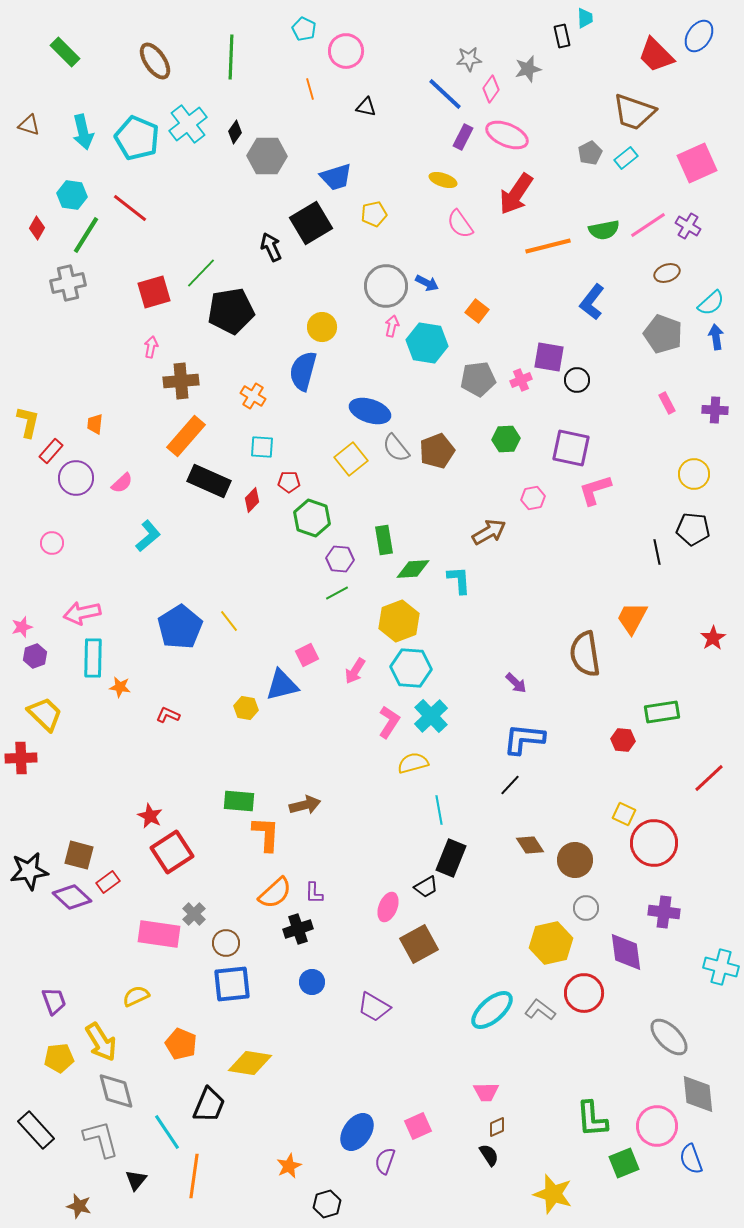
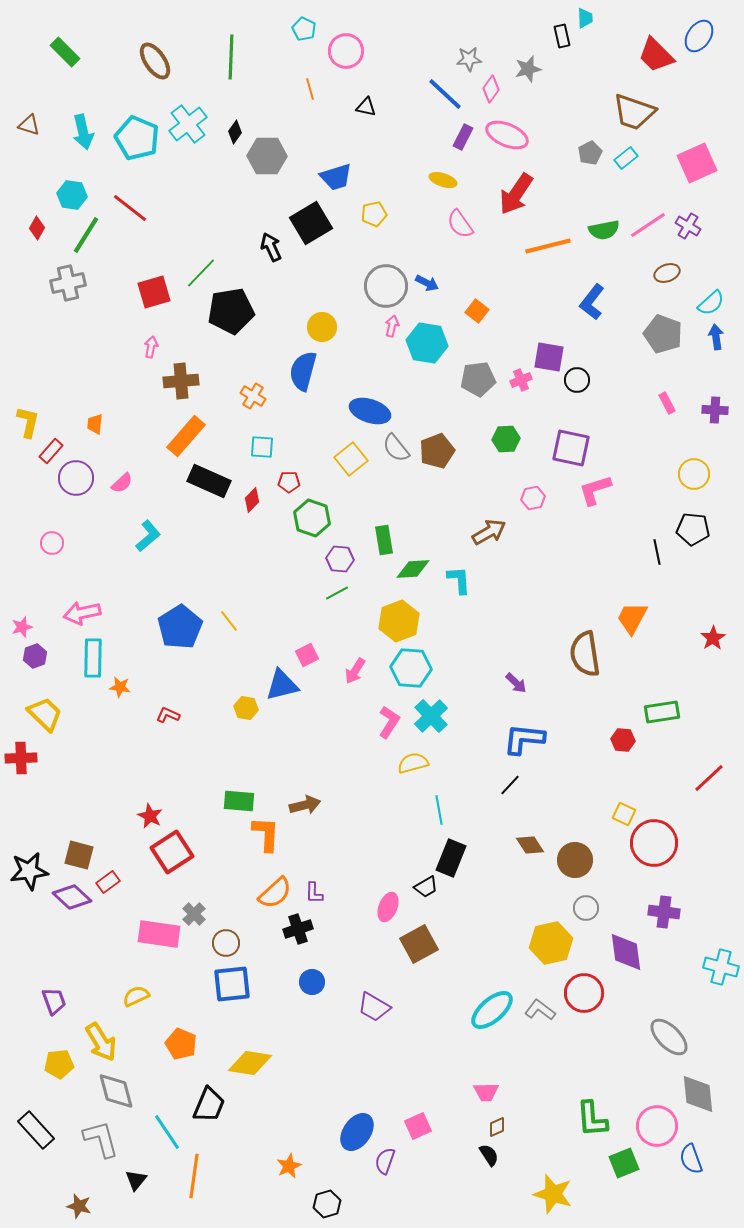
yellow pentagon at (59, 1058): moved 6 px down
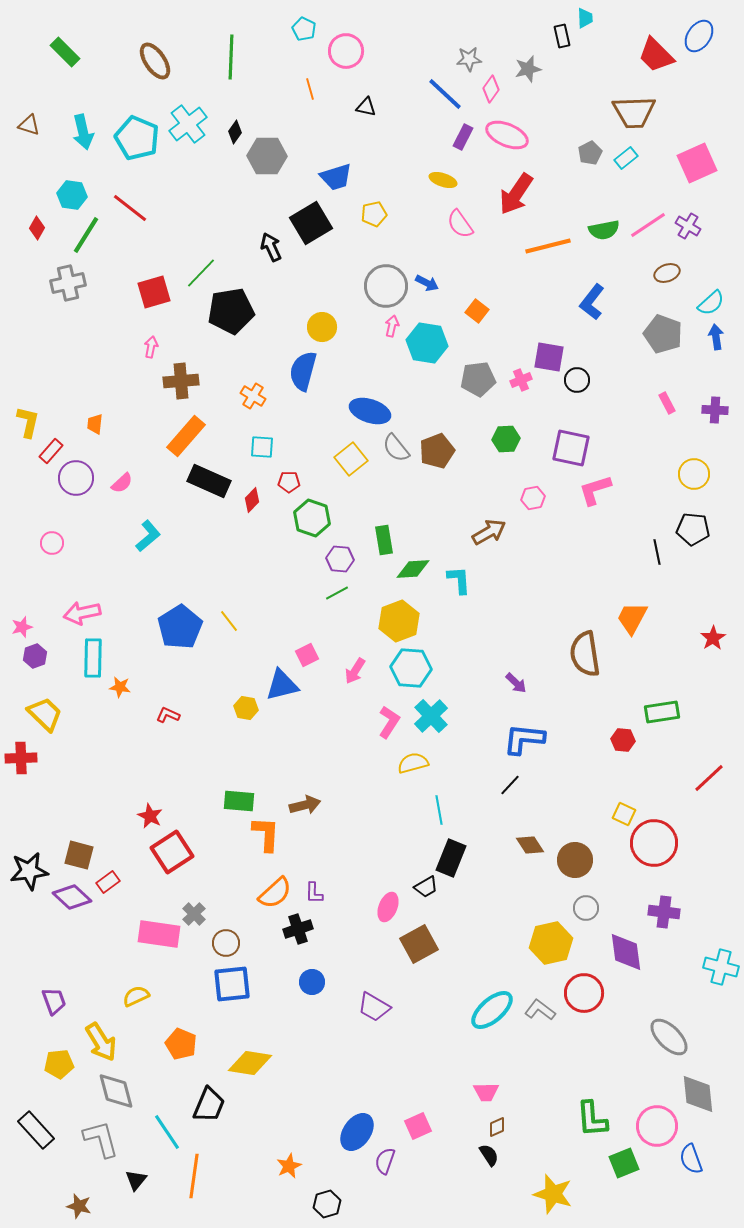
brown trapezoid at (634, 112): rotated 21 degrees counterclockwise
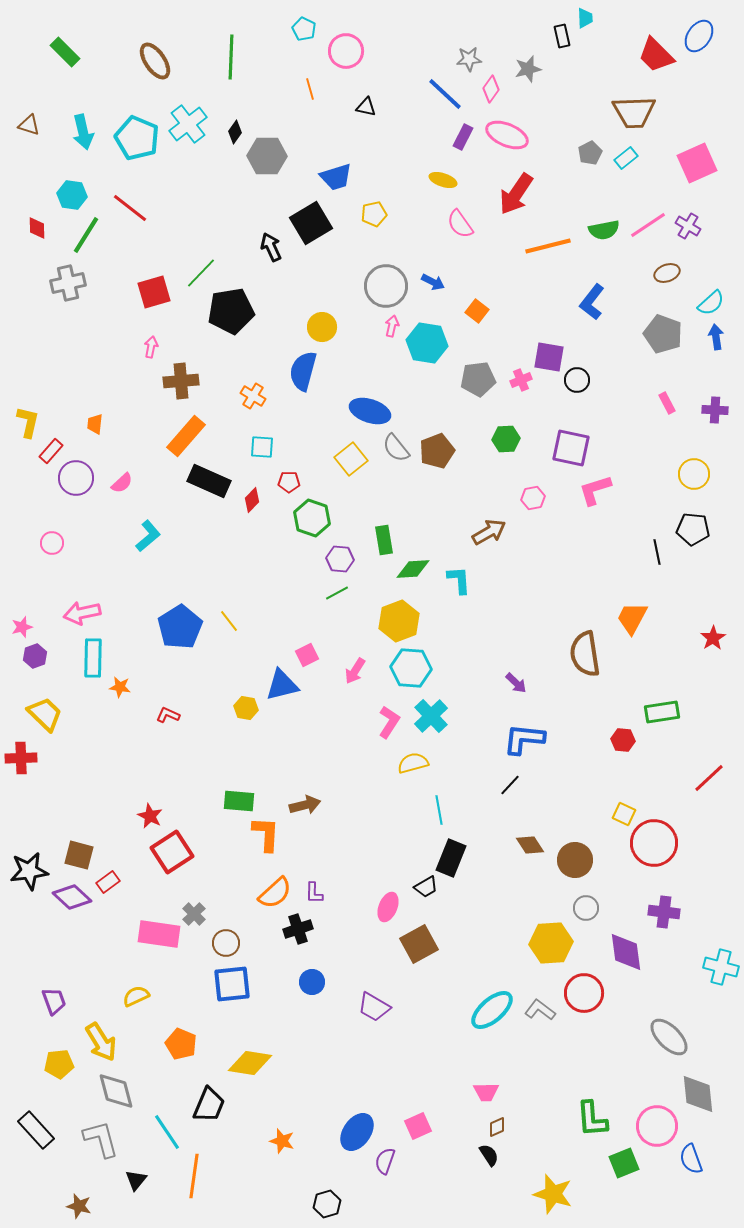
red diamond at (37, 228): rotated 30 degrees counterclockwise
blue arrow at (427, 283): moved 6 px right, 1 px up
yellow hexagon at (551, 943): rotated 9 degrees clockwise
orange star at (289, 1166): moved 7 px left, 25 px up; rotated 30 degrees counterclockwise
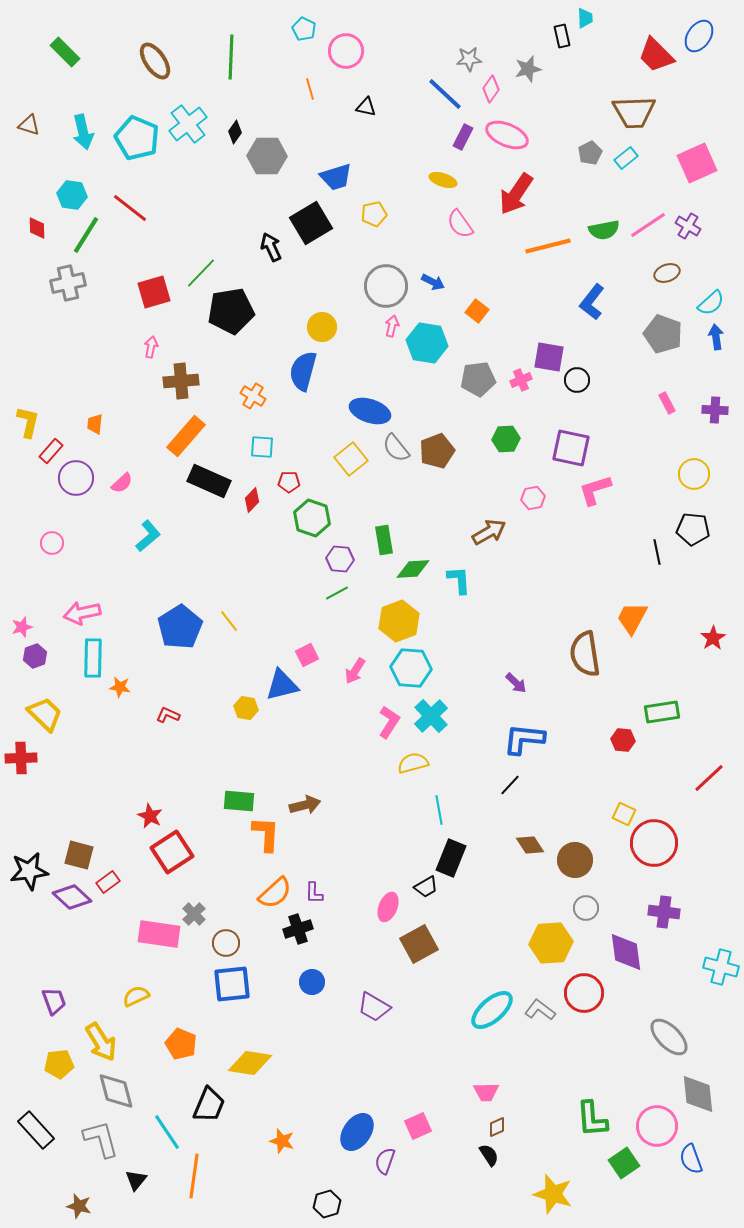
green square at (624, 1163): rotated 12 degrees counterclockwise
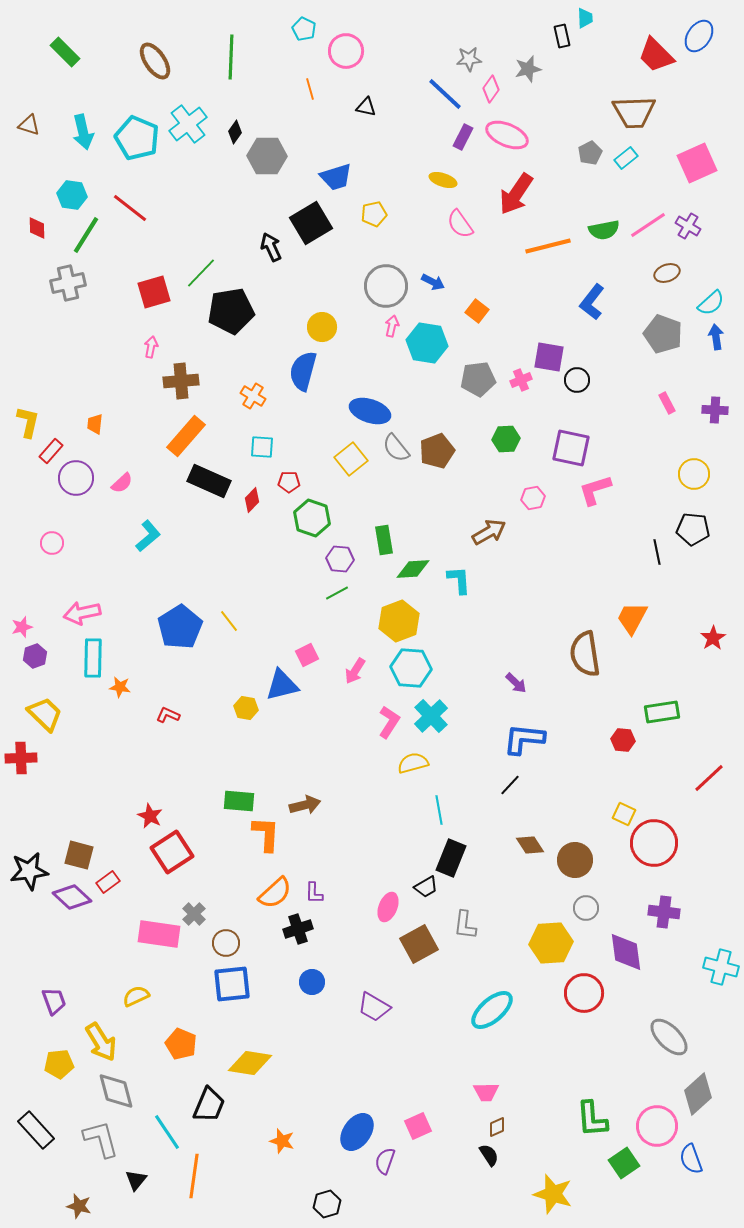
gray L-shape at (540, 1010): moved 75 px left, 85 px up; rotated 120 degrees counterclockwise
gray diamond at (698, 1094): rotated 54 degrees clockwise
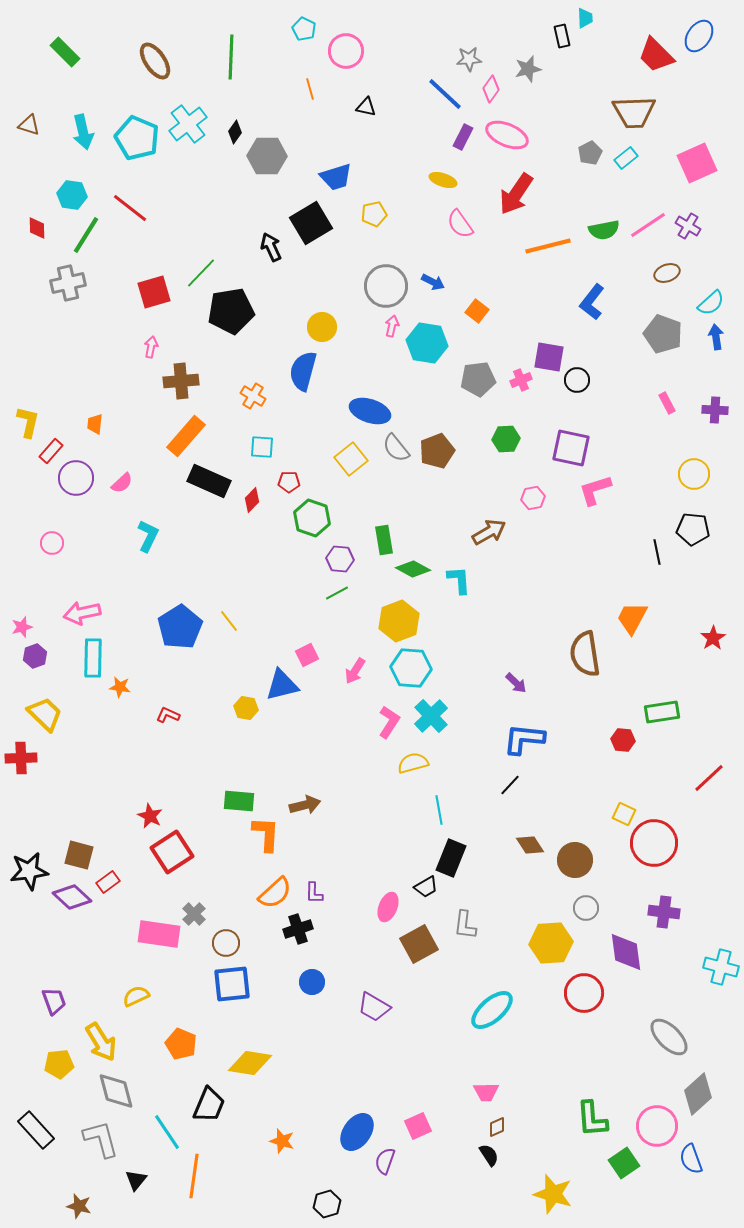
cyan L-shape at (148, 536): rotated 24 degrees counterclockwise
green diamond at (413, 569): rotated 32 degrees clockwise
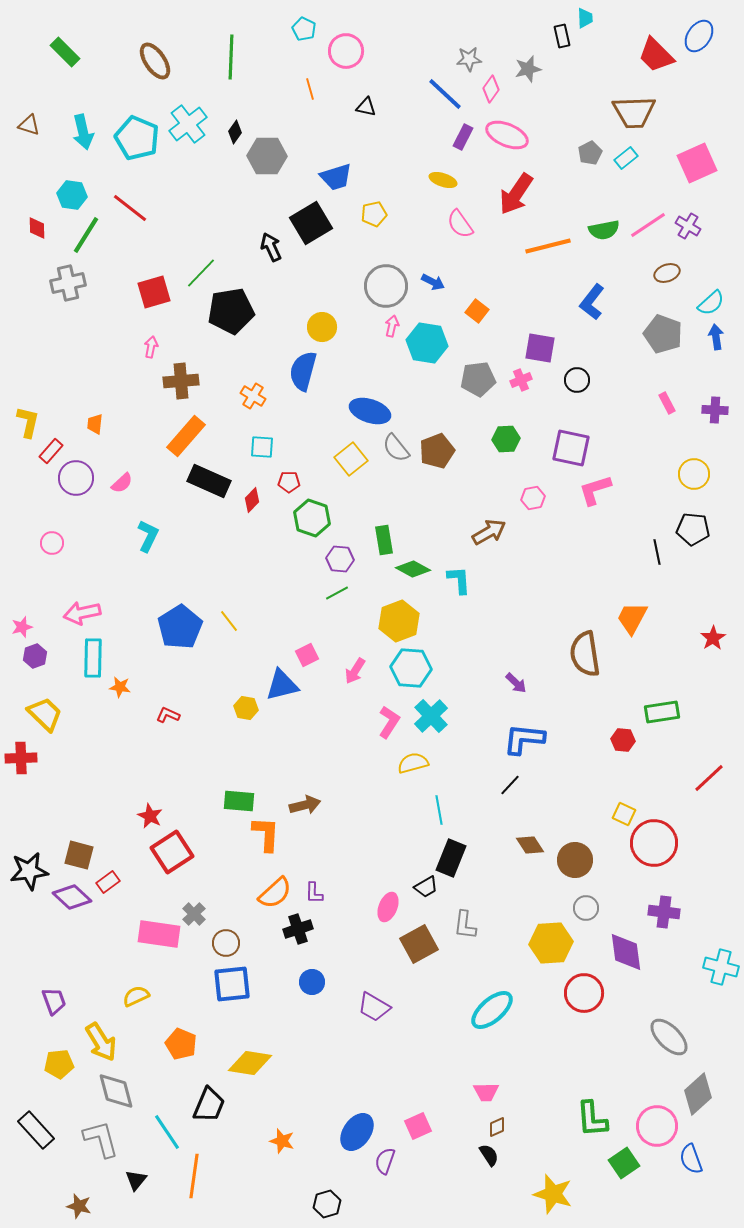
purple square at (549, 357): moved 9 px left, 9 px up
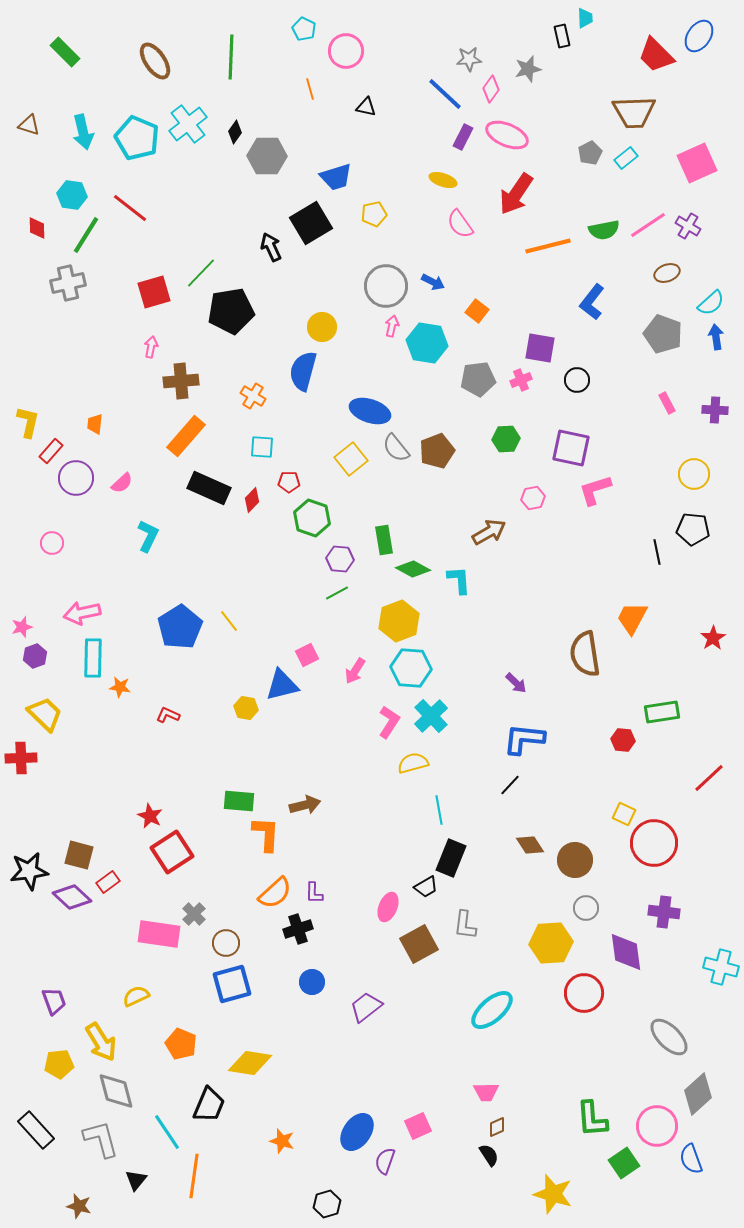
black rectangle at (209, 481): moved 7 px down
blue square at (232, 984): rotated 9 degrees counterclockwise
purple trapezoid at (374, 1007): moved 8 px left; rotated 112 degrees clockwise
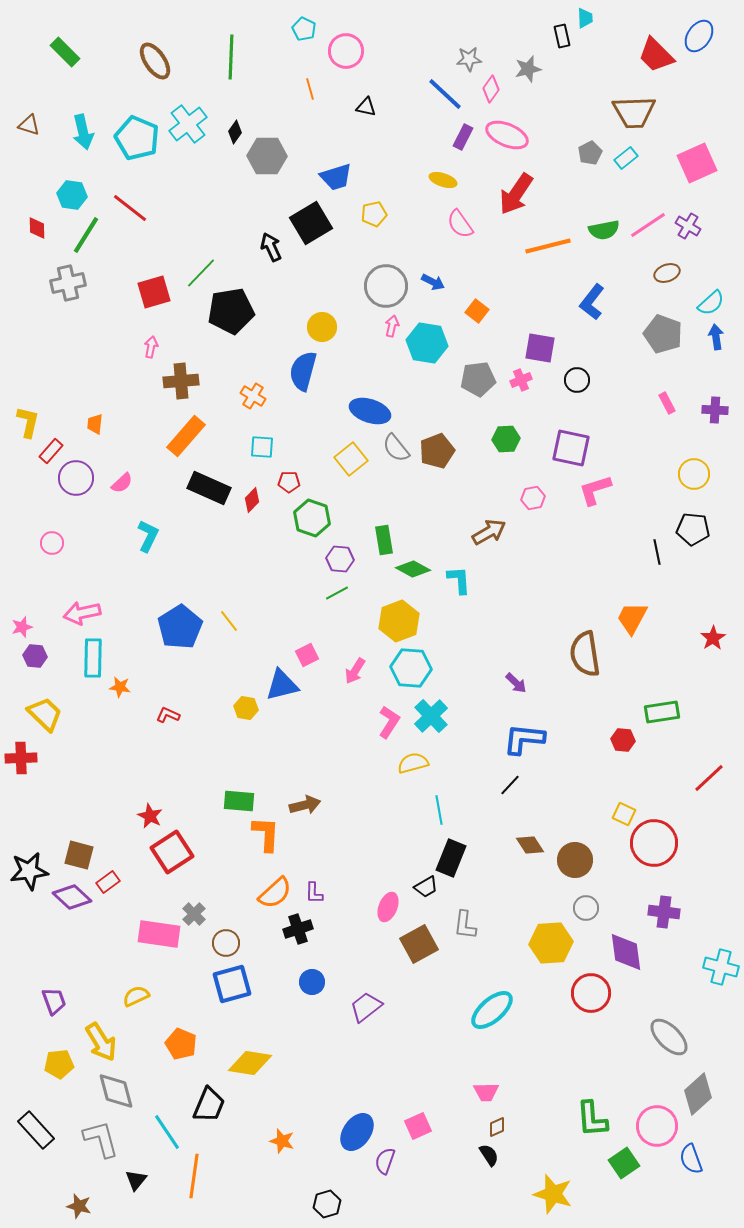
purple hexagon at (35, 656): rotated 25 degrees clockwise
red circle at (584, 993): moved 7 px right
